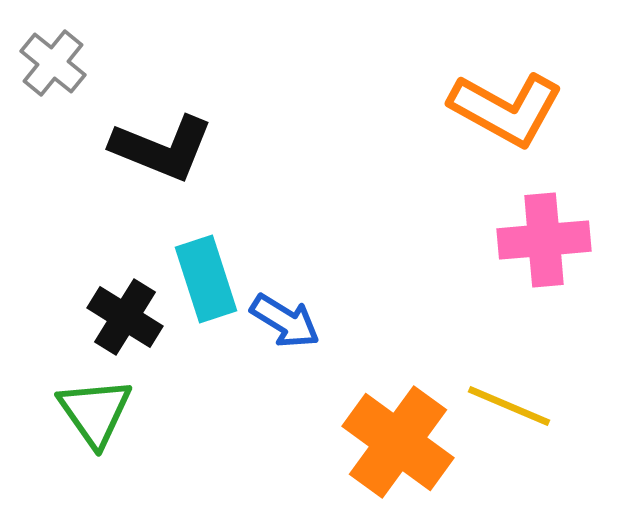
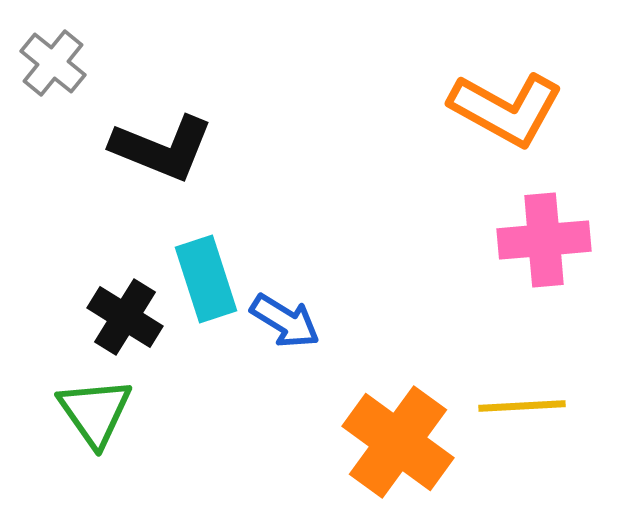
yellow line: moved 13 px right; rotated 26 degrees counterclockwise
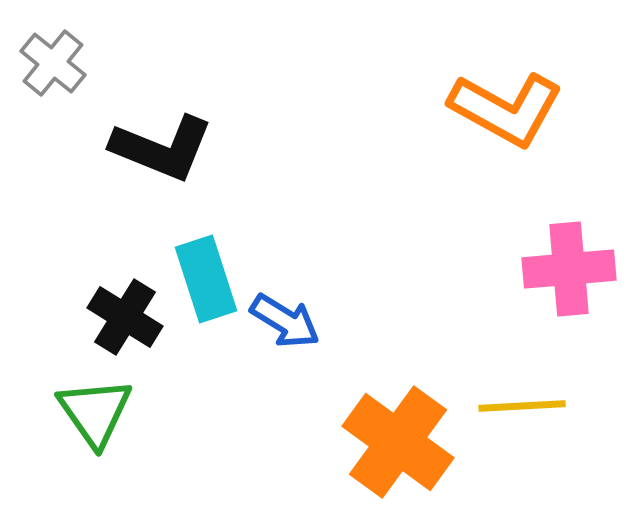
pink cross: moved 25 px right, 29 px down
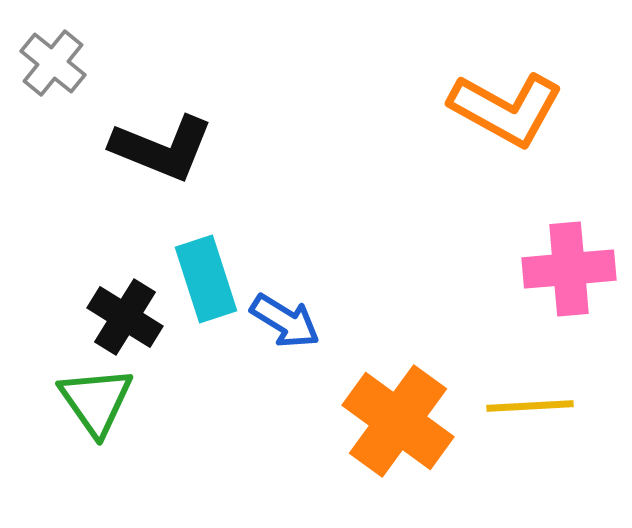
yellow line: moved 8 px right
green triangle: moved 1 px right, 11 px up
orange cross: moved 21 px up
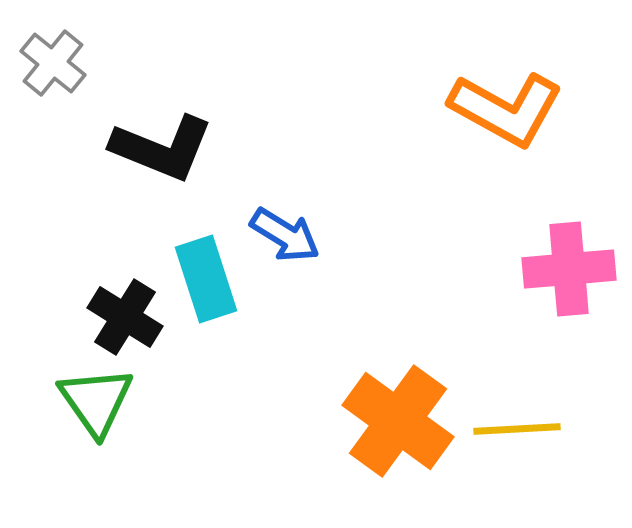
blue arrow: moved 86 px up
yellow line: moved 13 px left, 23 px down
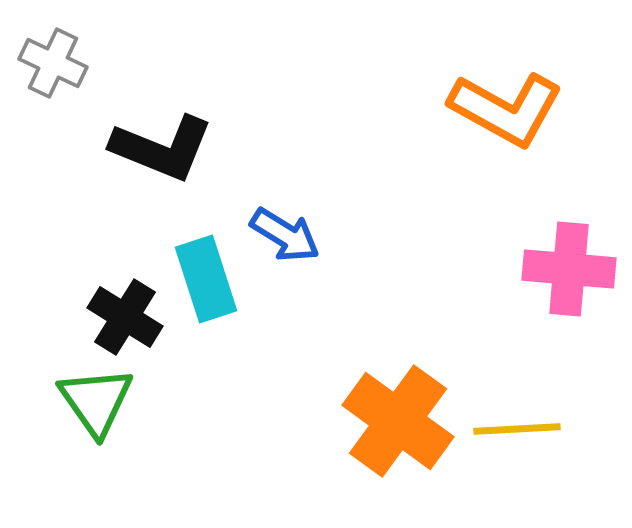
gray cross: rotated 14 degrees counterclockwise
pink cross: rotated 10 degrees clockwise
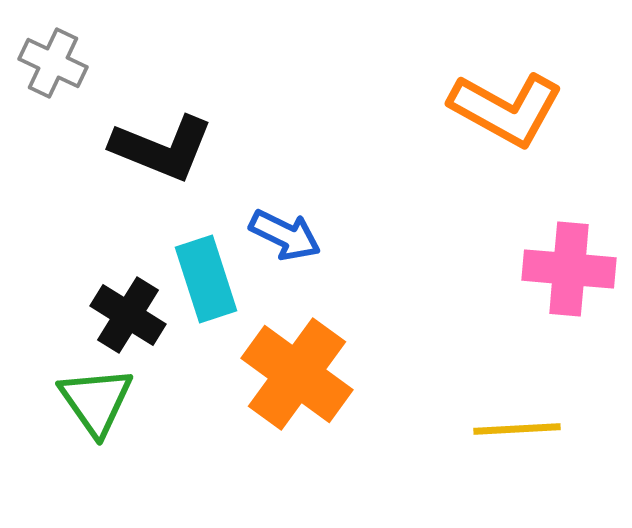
blue arrow: rotated 6 degrees counterclockwise
black cross: moved 3 px right, 2 px up
orange cross: moved 101 px left, 47 px up
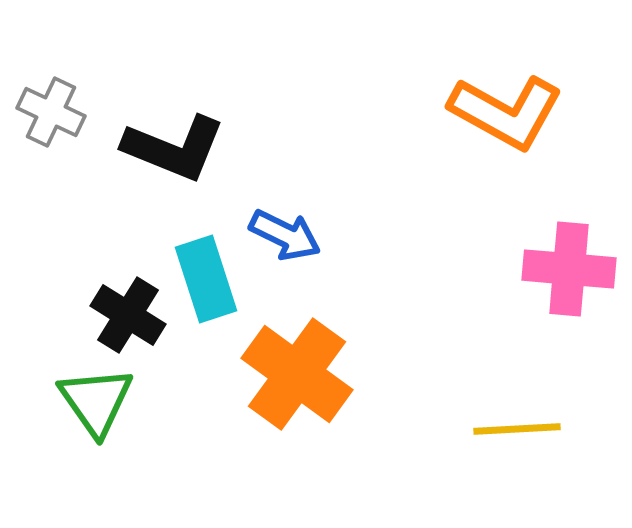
gray cross: moved 2 px left, 49 px down
orange L-shape: moved 3 px down
black L-shape: moved 12 px right
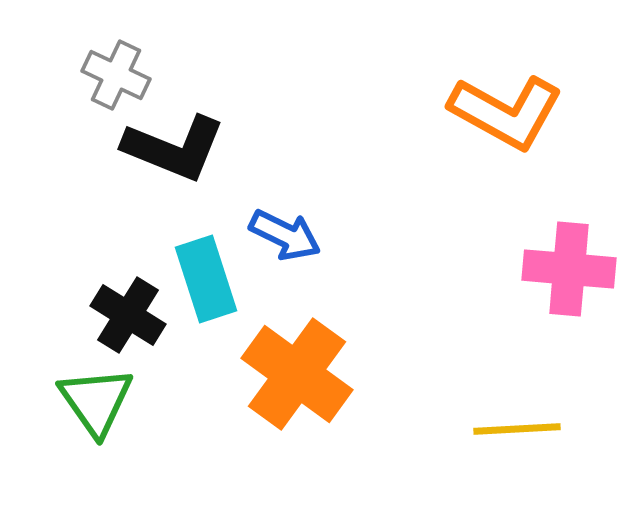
gray cross: moved 65 px right, 37 px up
